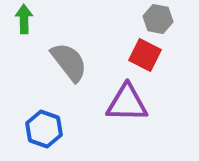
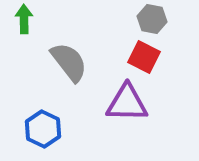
gray hexagon: moved 6 px left
red square: moved 1 px left, 2 px down
blue hexagon: moved 1 px left; rotated 6 degrees clockwise
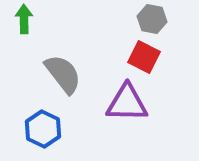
gray semicircle: moved 6 px left, 12 px down
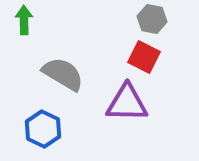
green arrow: moved 1 px down
gray semicircle: rotated 21 degrees counterclockwise
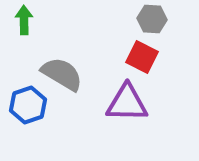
gray hexagon: rotated 8 degrees counterclockwise
red square: moved 2 px left
gray semicircle: moved 1 px left
blue hexagon: moved 15 px left, 24 px up; rotated 15 degrees clockwise
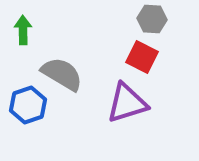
green arrow: moved 1 px left, 10 px down
purple triangle: rotated 18 degrees counterclockwise
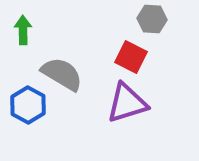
red square: moved 11 px left
blue hexagon: rotated 12 degrees counterclockwise
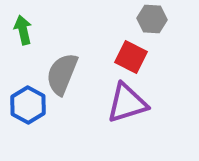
green arrow: rotated 12 degrees counterclockwise
gray semicircle: rotated 99 degrees counterclockwise
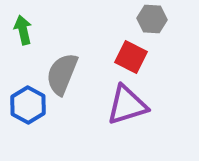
purple triangle: moved 2 px down
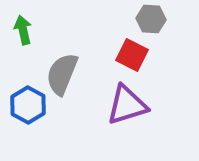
gray hexagon: moved 1 px left
red square: moved 1 px right, 2 px up
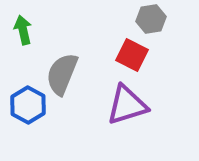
gray hexagon: rotated 12 degrees counterclockwise
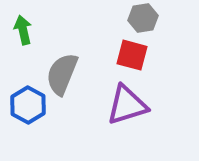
gray hexagon: moved 8 px left, 1 px up
red square: rotated 12 degrees counterclockwise
